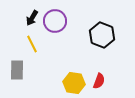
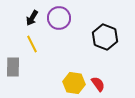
purple circle: moved 4 px right, 3 px up
black hexagon: moved 3 px right, 2 px down
gray rectangle: moved 4 px left, 3 px up
red semicircle: moved 1 px left, 3 px down; rotated 56 degrees counterclockwise
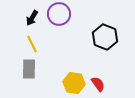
purple circle: moved 4 px up
gray rectangle: moved 16 px right, 2 px down
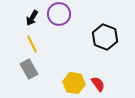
gray rectangle: rotated 30 degrees counterclockwise
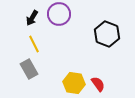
black hexagon: moved 2 px right, 3 px up
yellow line: moved 2 px right
